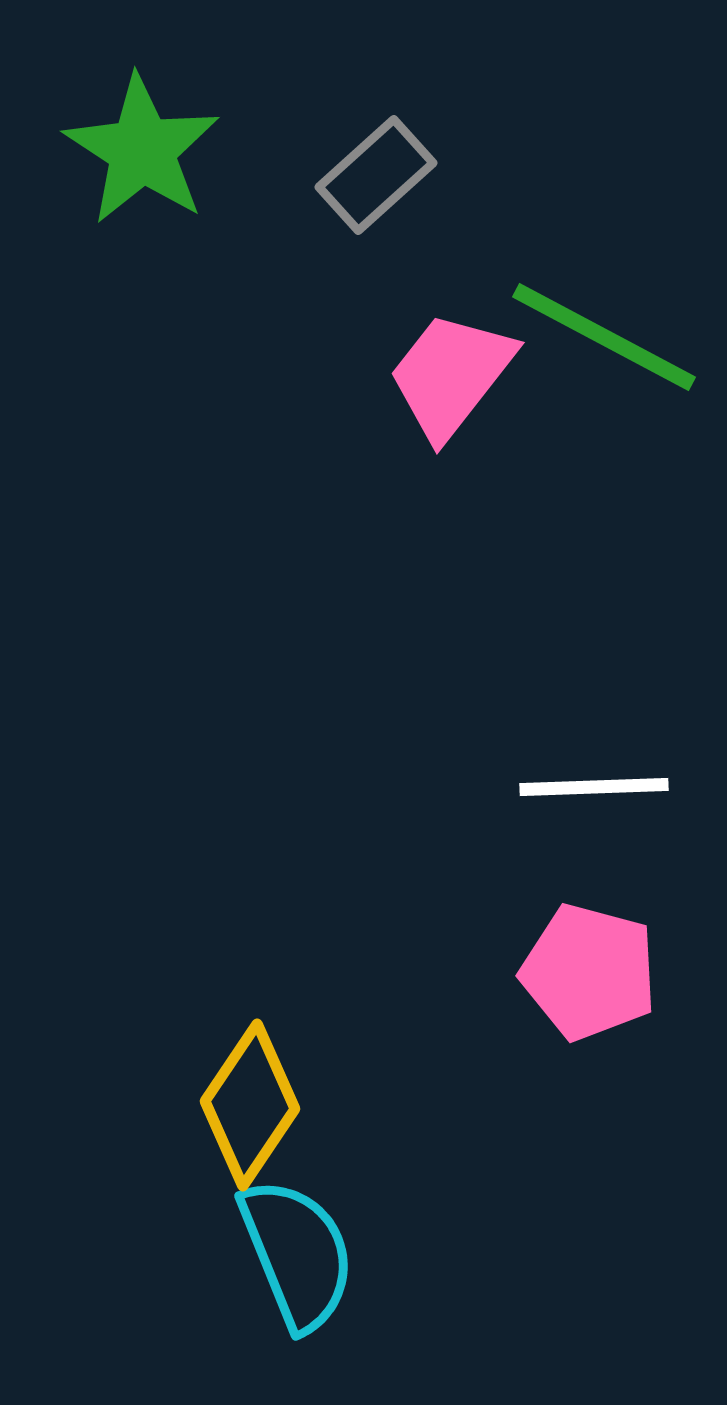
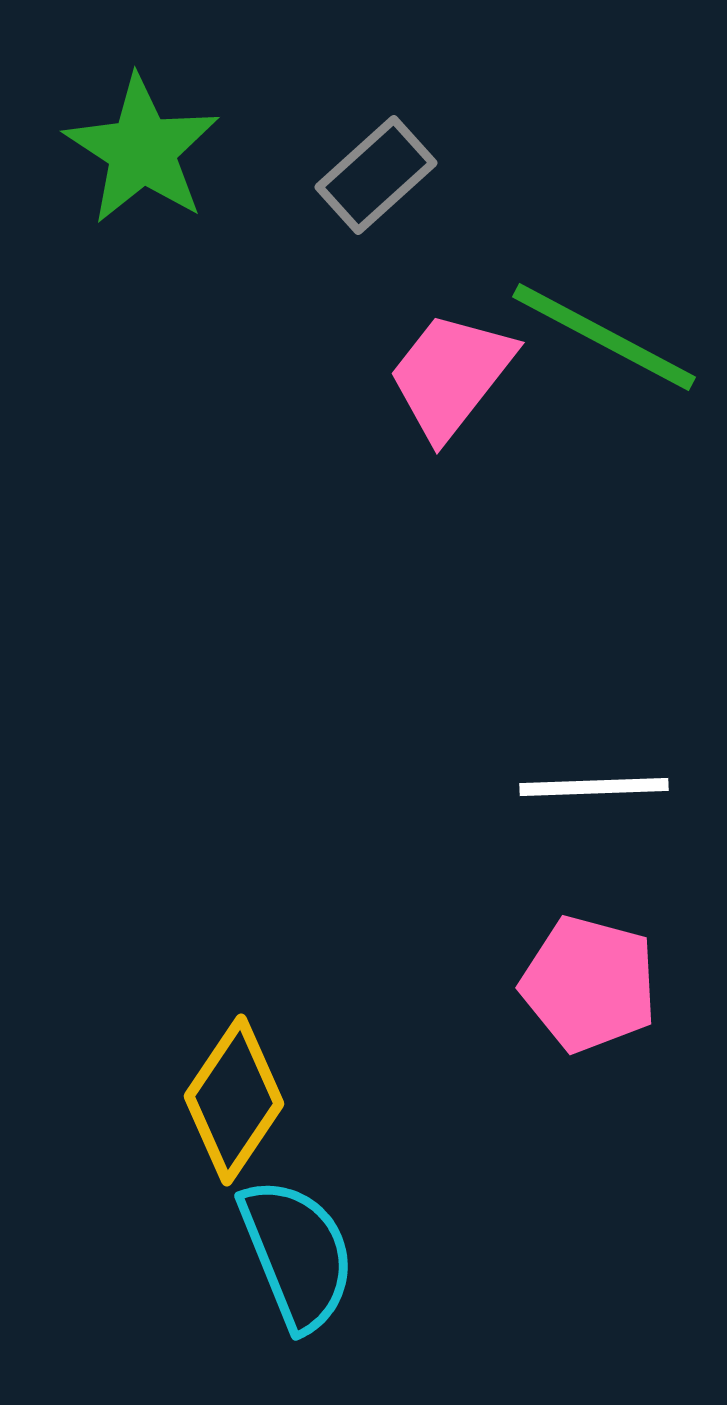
pink pentagon: moved 12 px down
yellow diamond: moved 16 px left, 5 px up
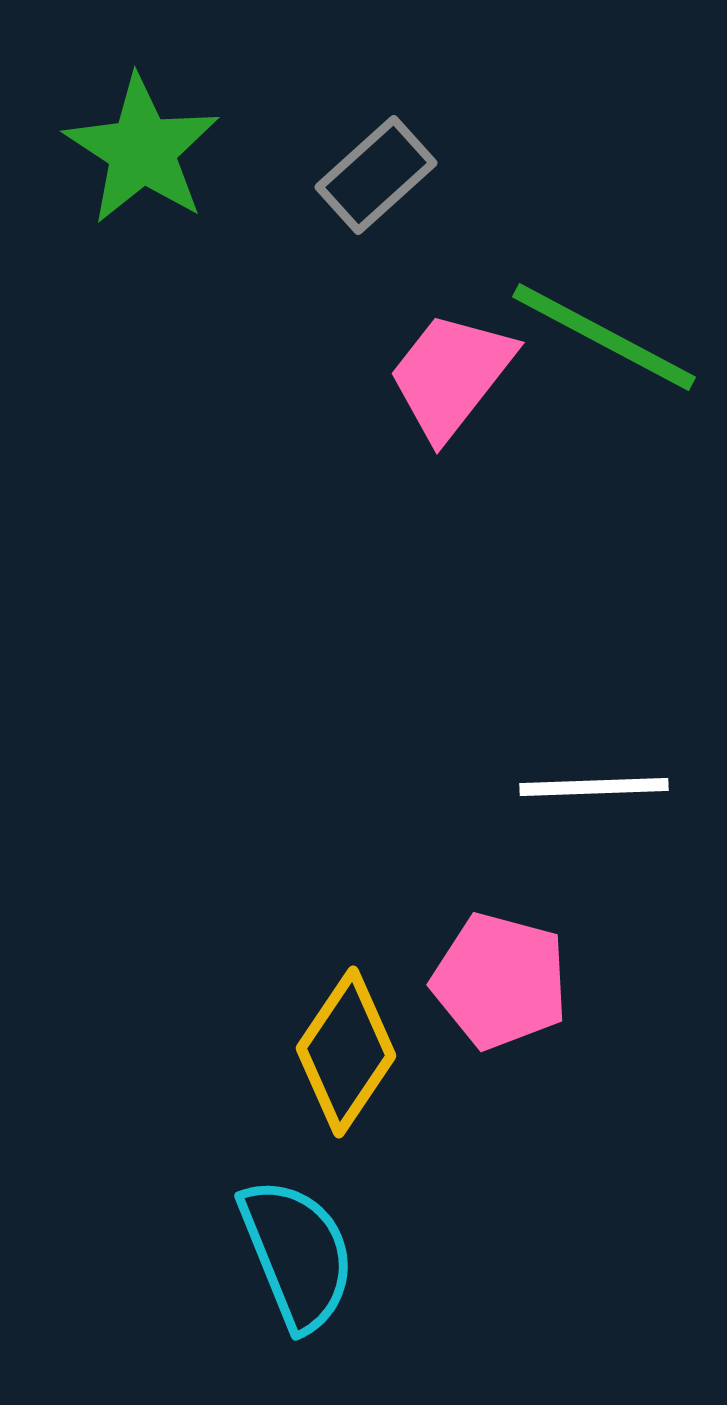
pink pentagon: moved 89 px left, 3 px up
yellow diamond: moved 112 px right, 48 px up
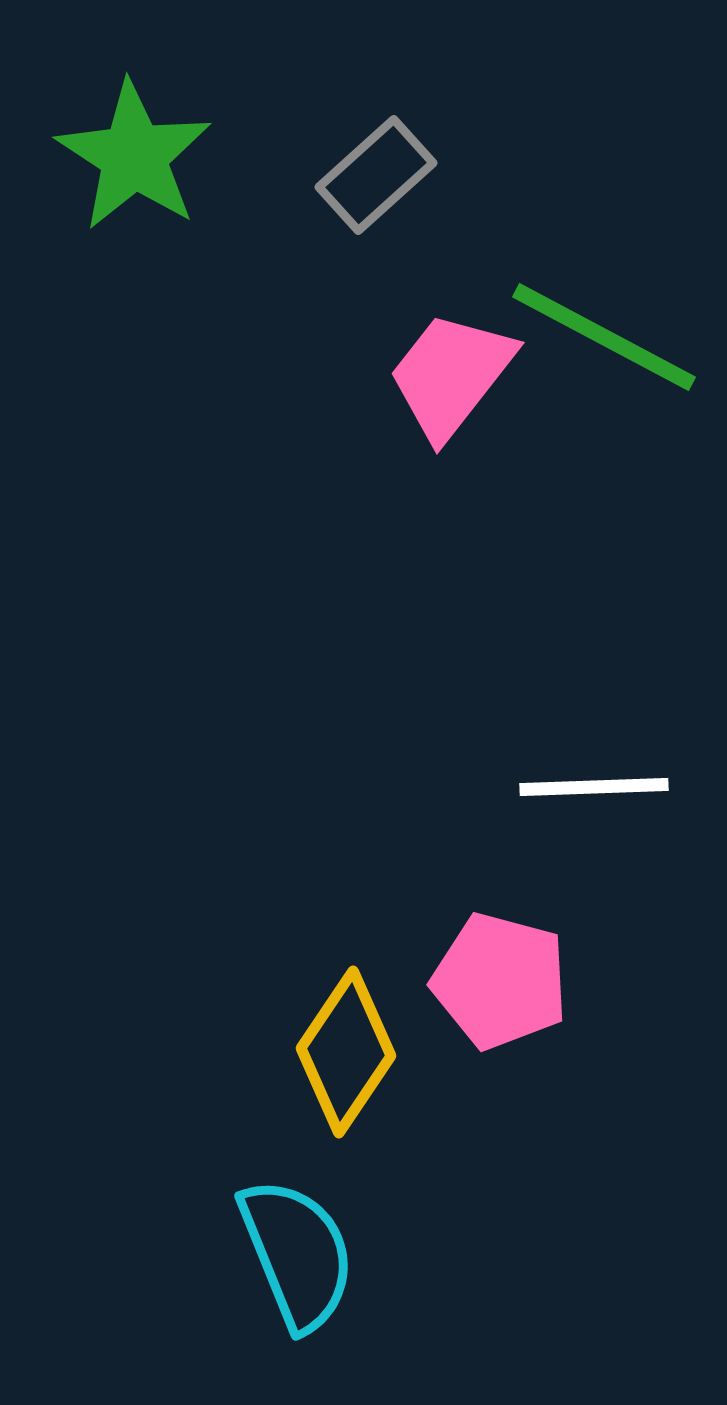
green star: moved 8 px left, 6 px down
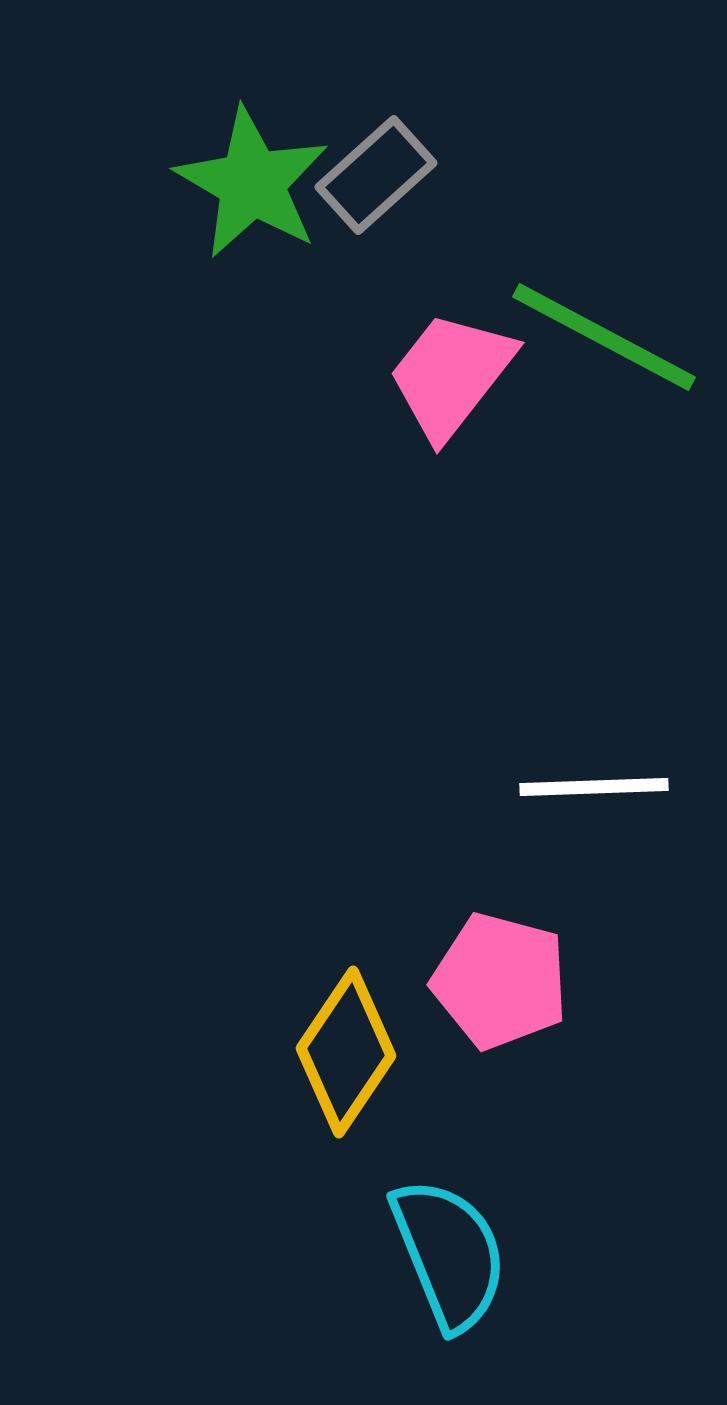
green star: moved 118 px right, 27 px down; rotated 3 degrees counterclockwise
cyan semicircle: moved 152 px right
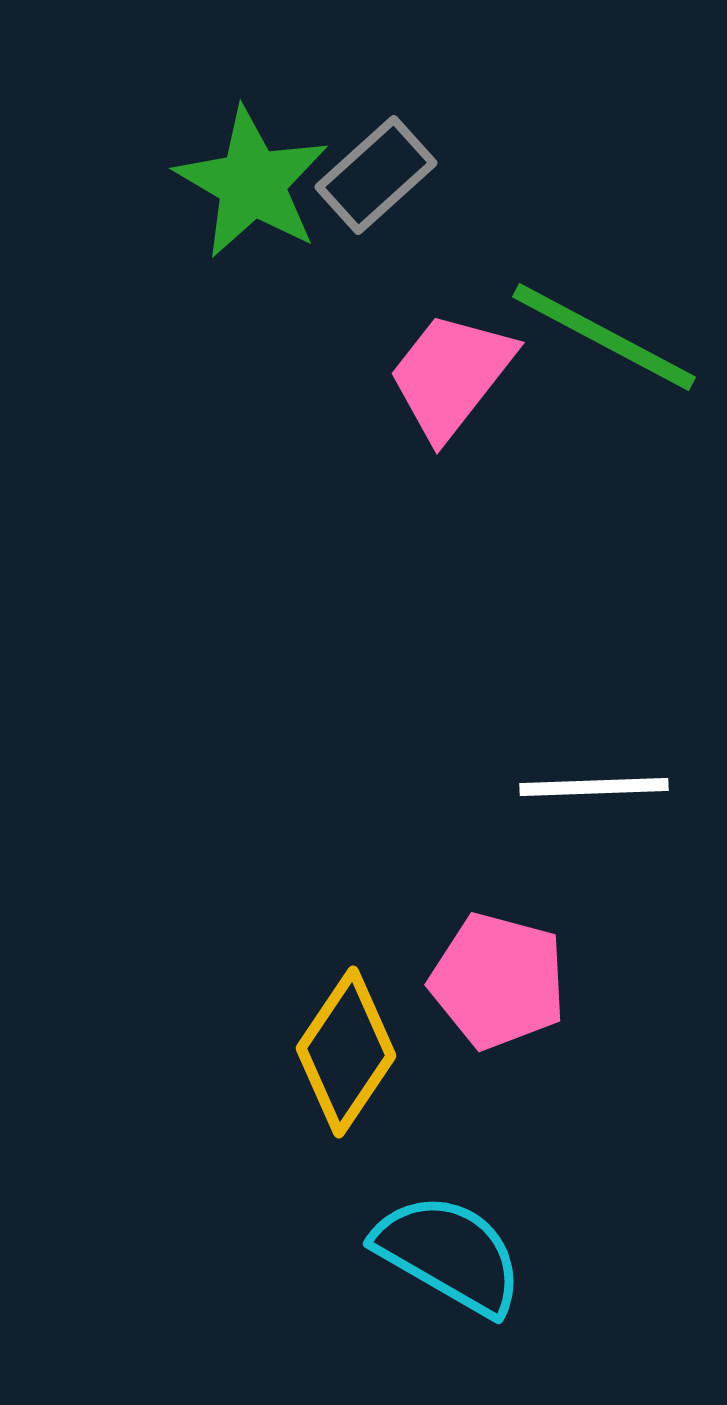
pink pentagon: moved 2 px left
cyan semicircle: rotated 38 degrees counterclockwise
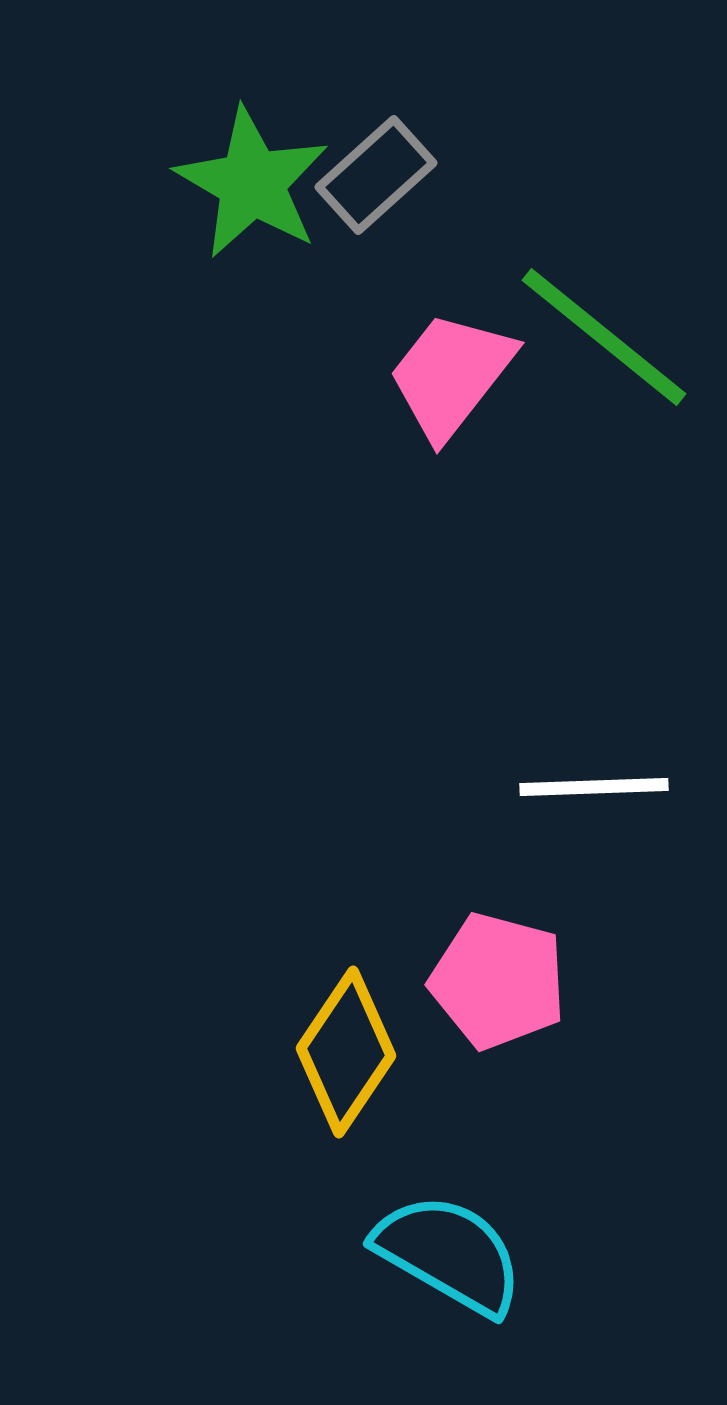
green line: rotated 11 degrees clockwise
